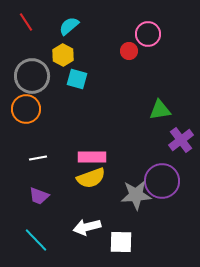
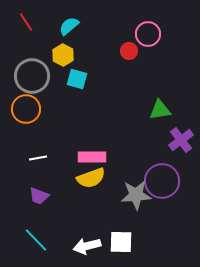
white arrow: moved 19 px down
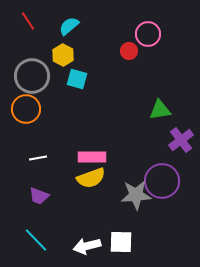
red line: moved 2 px right, 1 px up
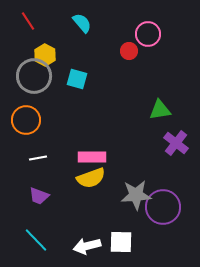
cyan semicircle: moved 13 px right, 3 px up; rotated 90 degrees clockwise
yellow hexagon: moved 18 px left
gray circle: moved 2 px right
orange circle: moved 11 px down
purple cross: moved 5 px left, 3 px down; rotated 15 degrees counterclockwise
purple circle: moved 1 px right, 26 px down
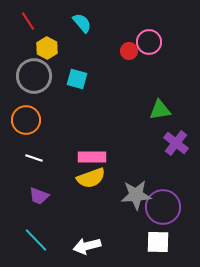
pink circle: moved 1 px right, 8 px down
yellow hexagon: moved 2 px right, 7 px up
white line: moved 4 px left; rotated 30 degrees clockwise
white square: moved 37 px right
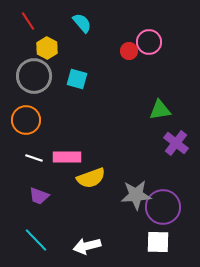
pink rectangle: moved 25 px left
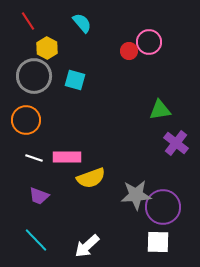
cyan square: moved 2 px left, 1 px down
white arrow: rotated 28 degrees counterclockwise
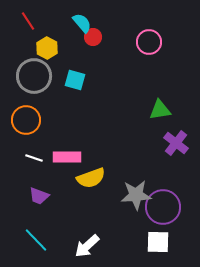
red circle: moved 36 px left, 14 px up
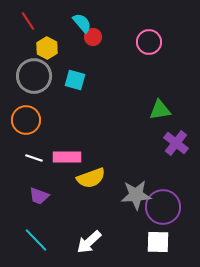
white arrow: moved 2 px right, 4 px up
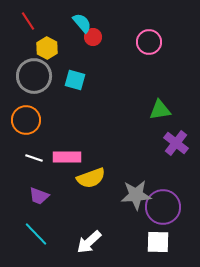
cyan line: moved 6 px up
